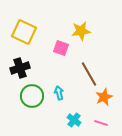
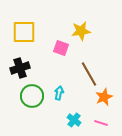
yellow square: rotated 25 degrees counterclockwise
cyan arrow: rotated 24 degrees clockwise
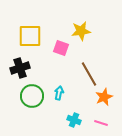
yellow square: moved 6 px right, 4 px down
cyan cross: rotated 16 degrees counterclockwise
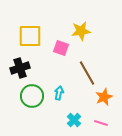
brown line: moved 2 px left, 1 px up
cyan cross: rotated 24 degrees clockwise
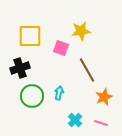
brown line: moved 3 px up
cyan cross: moved 1 px right
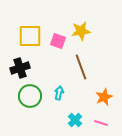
pink square: moved 3 px left, 7 px up
brown line: moved 6 px left, 3 px up; rotated 10 degrees clockwise
green circle: moved 2 px left
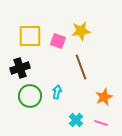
cyan arrow: moved 2 px left, 1 px up
cyan cross: moved 1 px right
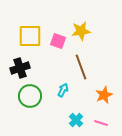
cyan arrow: moved 6 px right, 2 px up; rotated 16 degrees clockwise
orange star: moved 2 px up
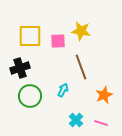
yellow star: rotated 18 degrees clockwise
pink square: rotated 21 degrees counterclockwise
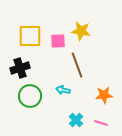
brown line: moved 4 px left, 2 px up
cyan arrow: rotated 104 degrees counterclockwise
orange star: rotated 18 degrees clockwise
